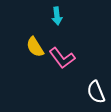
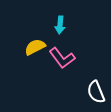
cyan arrow: moved 3 px right, 9 px down; rotated 12 degrees clockwise
yellow semicircle: rotated 95 degrees clockwise
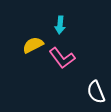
yellow semicircle: moved 2 px left, 2 px up
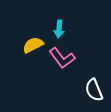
cyan arrow: moved 1 px left, 4 px down
white semicircle: moved 2 px left, 2 px up
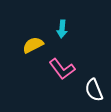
cyan arrow: moved 3 px right
pink L-shape: moved 11 px down
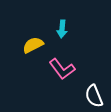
white semicircle: moved 6 px down
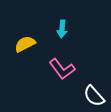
yellow semicircle: moved 8 px left, 1 px up
white semicircle: rotated 20 degrees counterclockwise
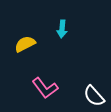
pink L-shape: moved 17 px left, 19 px down
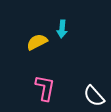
yellow semicircle: moved 12 px right, 2 px up
pink L-shape: rotated 132 degrees counterclockwise
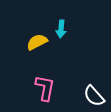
cyan arrow: moved 1 px left
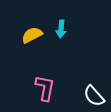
yellow semicircle: moved 5 px left, 7 px up
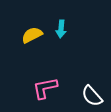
pink L-shape: rotated 112 degrees counterclockwise
white semicircle: moved 2 px left
